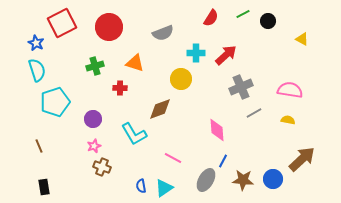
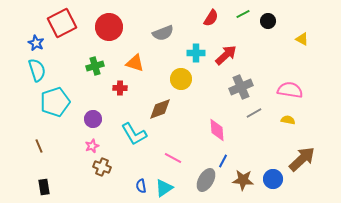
pink star: moved 2 px left
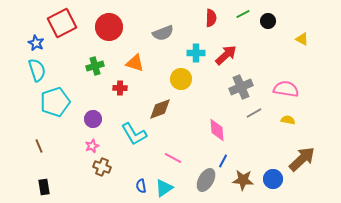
red semicircle: rotated 30 degrees counterclockwise
pink semicircle: moved 4 px left, 1 px up
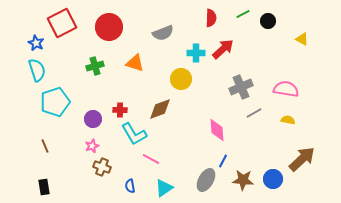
red arrow: moved 3 px left, 6 px up
red cross: moved 22 px down
brown line: moved 6 px right
pink line: moved 22 px left, 1 px down
blue semicircle: moved 11 px left
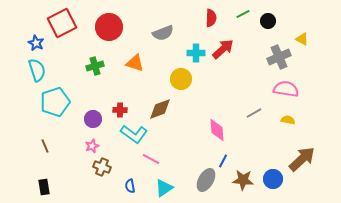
gray cross: moved 38 px right, 30 px up
cyan L-shape: rotated 24 degrees counterclockwise
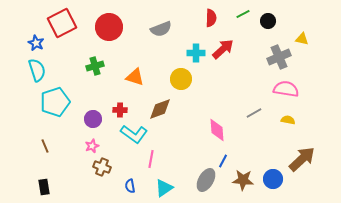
gray semicircle: moved 2 px left, 4 px up
yellow triangle: rotated 16 degrees counterclockwise
orange triangle: moved 14 px down
pink line: rotated 72 degrees clockwise
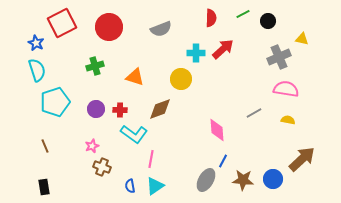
purple circle: moved 3 px right, 10 px up
cyan triangle: moved 9 px left, 2 px up
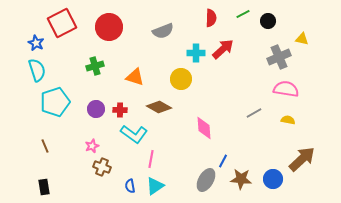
gray semicircle: moved 2 px right, 2 px down
brown diamond: moved 1 px left, 2 px up; rotated 50 degrees clockwise
pink diamond: moved 13 px left, 2 px up
brown star: moved 2 px left, 1 px up
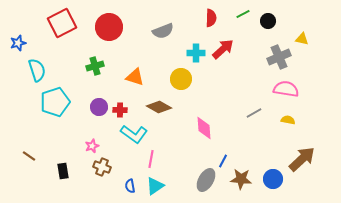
blue star: moved 18 px left; rotated 28 degrees clockwise
purple circle: moved 3 px right, 2 px up
brown line: moved 16 px left, 10 px down; rotated 32 degrees counterclockwise
black rectangle: moved 19 px right, 16 px up
